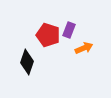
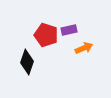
purple rectangle: rotated 56 degrees clockwise
red pentagon: moved 2 px left
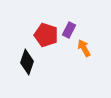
purple rectangle: rotated 49 degrees counterclockwise
orange arrow: rotated 96 degrees counterclockwise
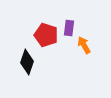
purple rectangle: moved 2 px up; rotated 21 degrees counterclockwise
orange arrow: moved 3 px up
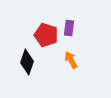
orange arrow: moved 13 px left, 15 px down
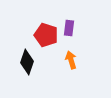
orange arrow: rotated 12 degrees clockwise
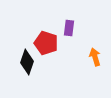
red pentagon: moved 8 px down
orange arrow: moved 24 px right, 3 px up
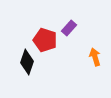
purple rectangle: rotated 35 degrees clockwise
red pentagon: moved 1 px left, 3 px up
